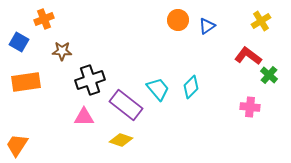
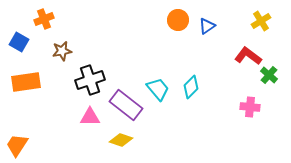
brown star: rotated 12 degrees counterclockwise
pink triangle: moved 6 px right
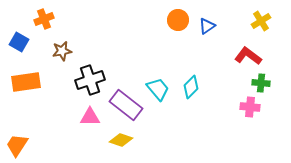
green cross: moved 8 px left, 8 px down; rotated 36 degrees counterclockwise
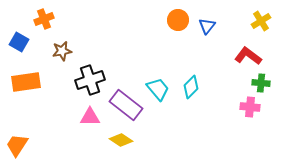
blue triangle: rotated 18 degrees counterclockwise
yellow diamond: rotated 15 degrees clockwise
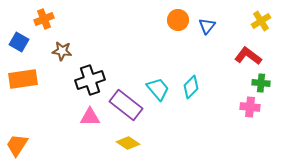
brown star: rotated 18 degrees clockwise
orange rectangle: moved 3 px left, 3 px up
yellow diamond: moved 7 px right, 3 px down
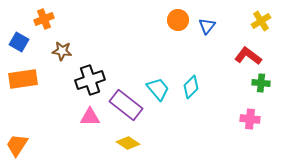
pink cross: moved 12 px down
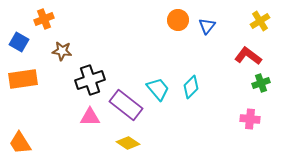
yellow cross: moved 1 px left
green cross: rotated 24 degrees counterclockwise
orange trapezoid: moved 3 px right, 2 px up; rotated 65 degrees counterclockwise
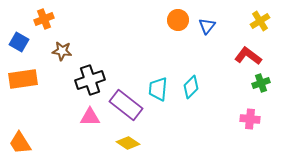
cyan trapezoid: rotated 135 degrees counterclockwise
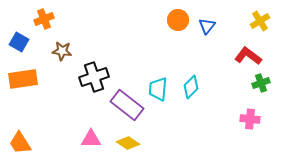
black cross: moved 4 px right, 3 px up
purple rectangle: moved 1 px right
pink triangle: moved 1 px right, 22 px down
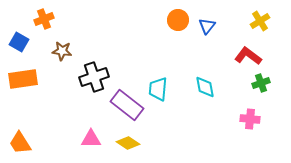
cyan diamond: moved 14 px right; rotated 55 degrees counterclockwise
